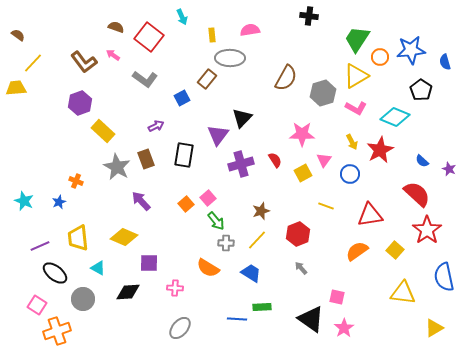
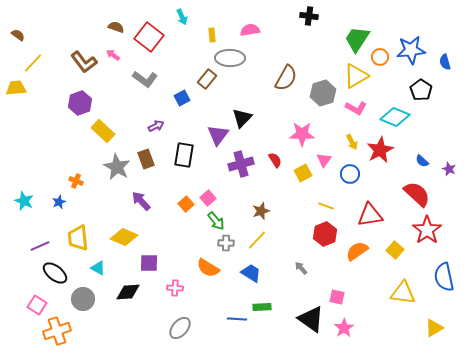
red hexagon at (298, 234): moved 27 px right
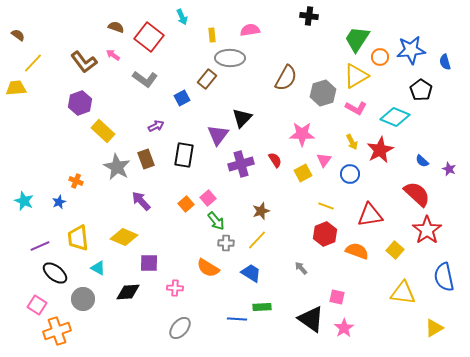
orange semicircle at (357, 251): rotated 55 degrees clockwise
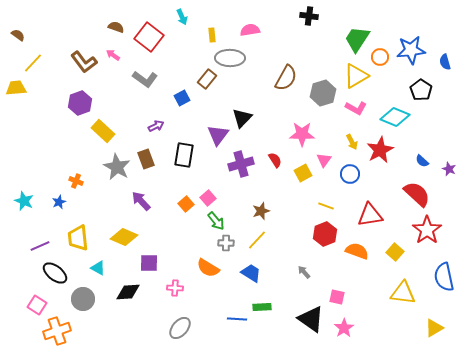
yellow square at (395, 250): moved 2 px down
gray arrow at (301, 268): moved 3 px right, 4 px down
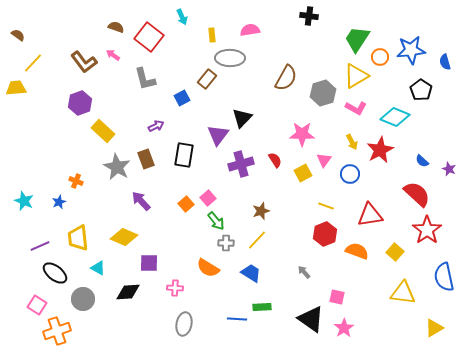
gray L-shape at (145, 79): rotated 40 degrees clockwise
gray ellipse at (180, 328): moved 4 px right, 4 px up; rotated 30 degrees counterclockwise
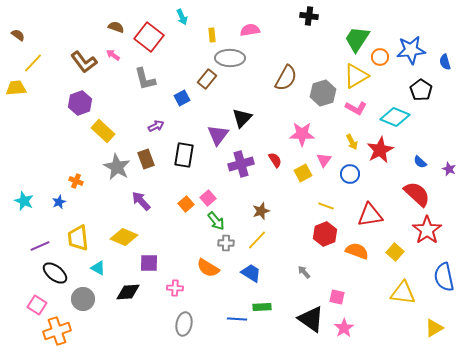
blue semicircle at (422, 161): moved 2 px left, 1 px down
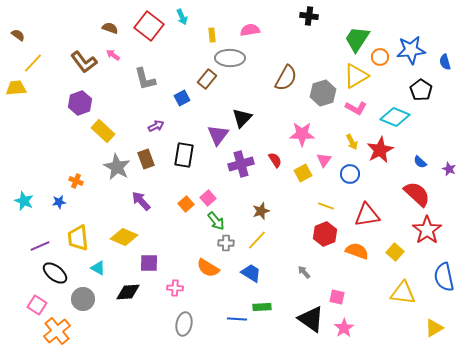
brown semicircle at (116, 27): moved 6 px left, 1 px down
red square at (149, 37): moved 11 px up
blue star at (59, 202): rotated 16 degrees clockwise
red triangle at (370, 215): moved 3 px left
orange cross at (57, 331): rotated 20 degrees counterclockwise
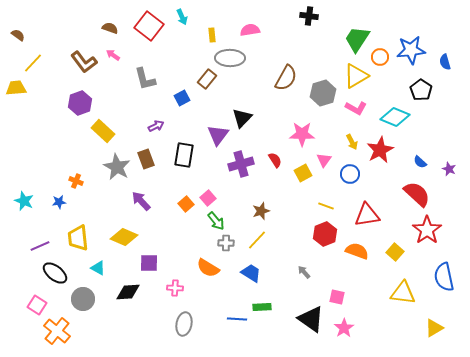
orange cross at (57, 331): rotated 12 degrees counterclockwise
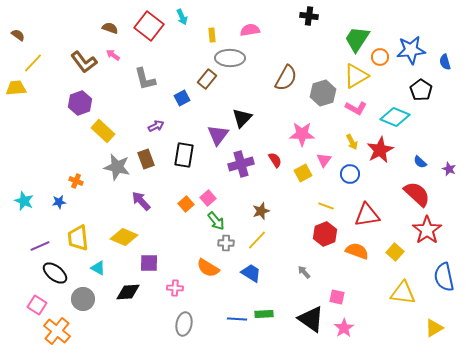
gray star at (117, 167): rotated 16 degrees counterclockwise
green rectangle at (262, 307): moved 2 px right, 7 px down
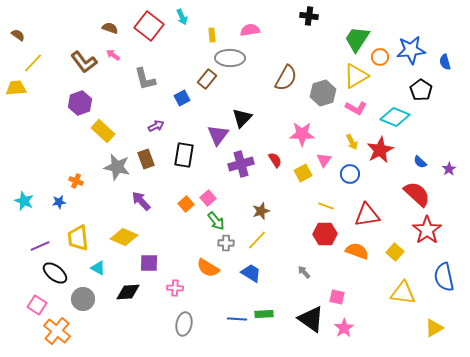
purple star at (449, 169): rotated 16 degrees clockwise
red hexagon at (325, 234): rotated 20 degrees clockwise
